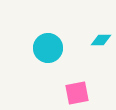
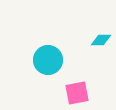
cyan circle: moved 12 px down
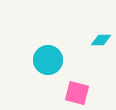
pink square: rotated 25 degrees clockwise
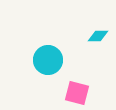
cyan diamond: moved 3 px left, 4 px up
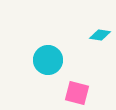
cyan diamond: moved 2 px right, 1 px up; rotated 10 degrees clockwise
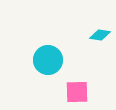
pink square: moved 1 px up; rotated 15 degrees counterclockwise
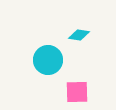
cyan diamond: moved 21 px left
